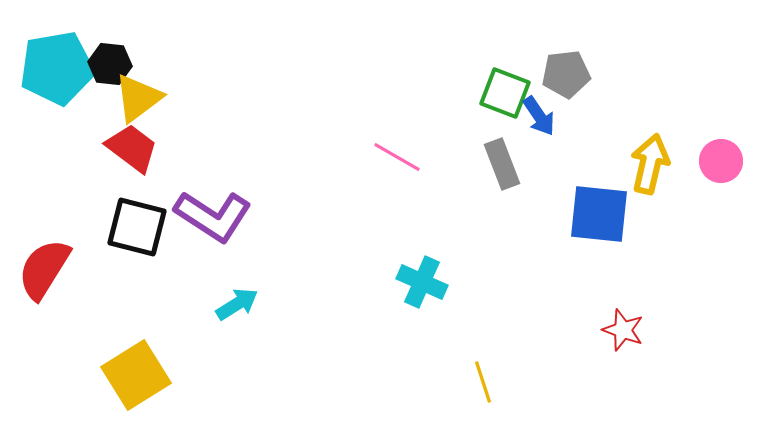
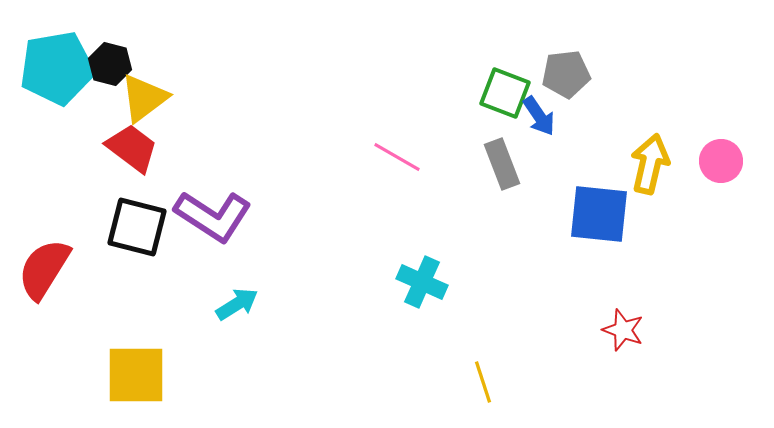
black hexagon: rotated 9 degrees clockwise
yellow triangle: moved 6 px right
yellow square: rotated 32 degrees clockwise
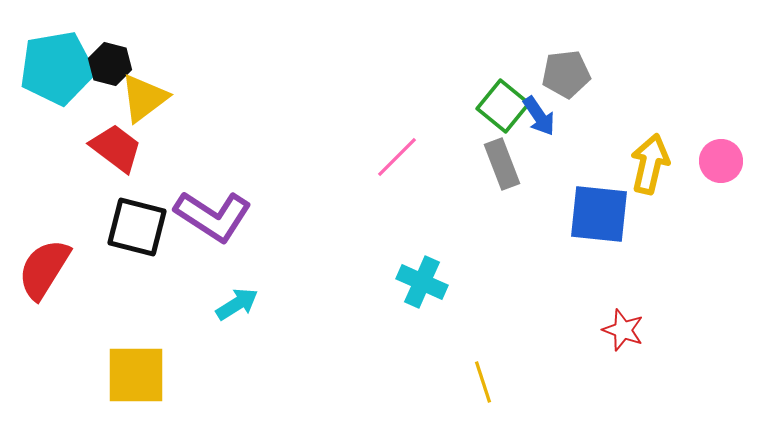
green square: moved 2 px left, 13 px down; rotated 18 degrees clockwise
red trapezoid: moved 16 px left
pink line: rotated 75 degrees counterclockwise
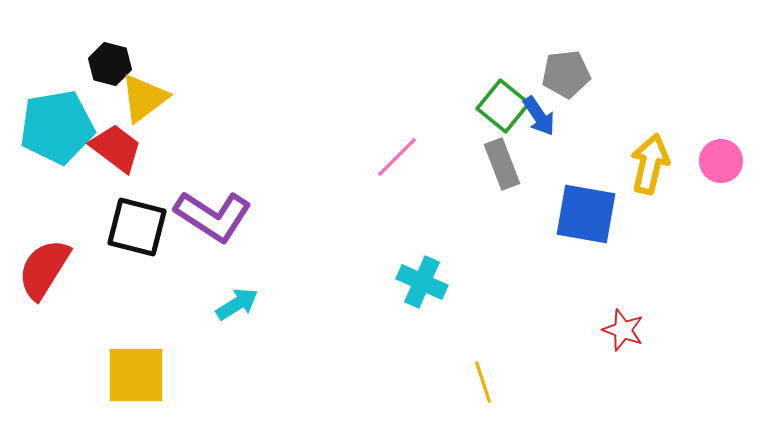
cyan pentagon: moved 59 px down
blue square: moved 13 px left; rotated 4 degrees clockwise
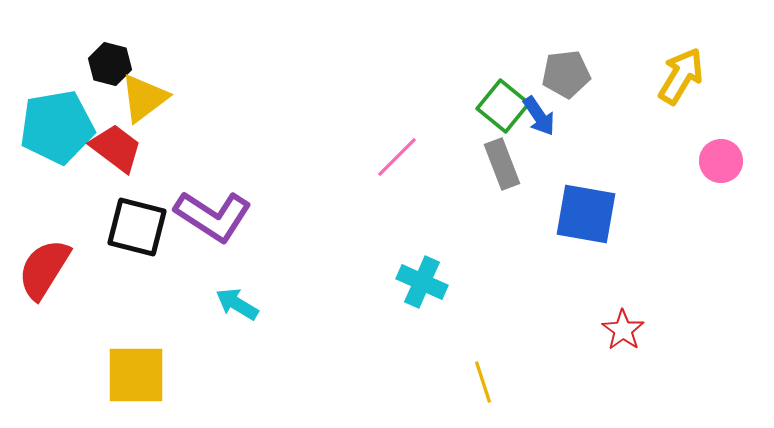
yellow arrow: moved 31 px right, 88 px up; rotated 18 degrees clockwise
cyan arrow: rotated 117 degrees counterclockwise
red star: rotated 15 degrees clockwise
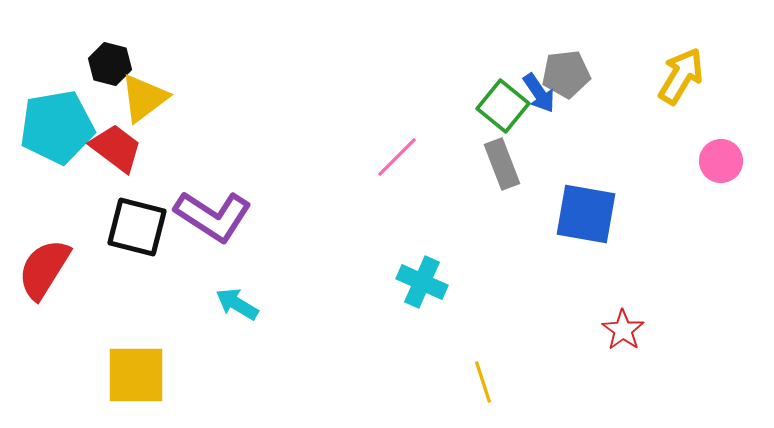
blue arrow: moved 23 px up
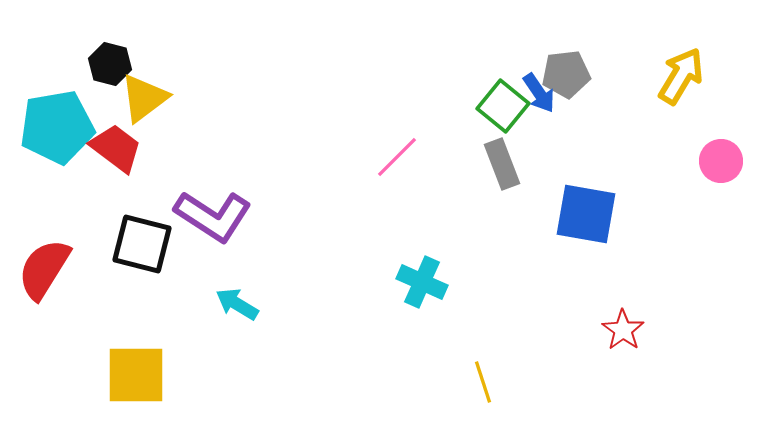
black square: moved 5 px right, 17 px down
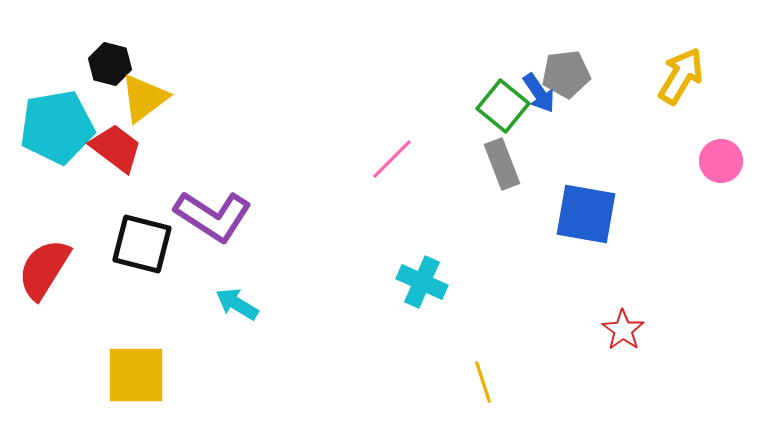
pink line: moved 5 px left, 2 px down
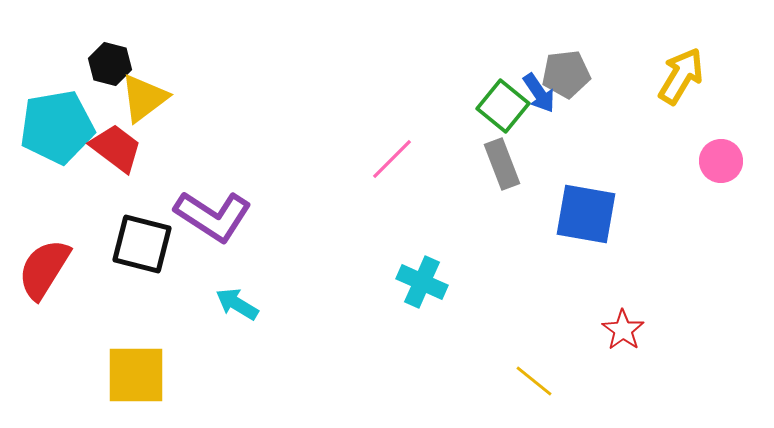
yellow line: moved 51 px right, 1 px up; rotated 33 degrees counterclockwise
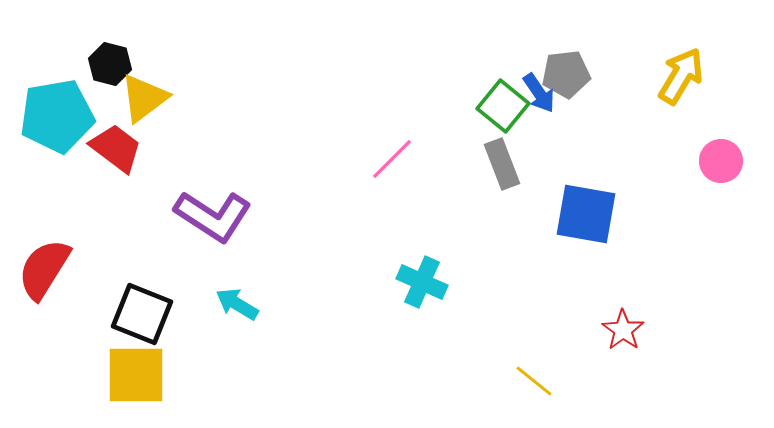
cyan pentagon: moved 11 px up
black square: moved 70 px down; rotated 8 degrees clockwise
